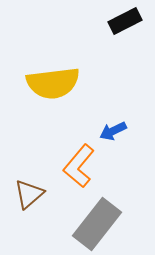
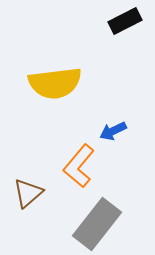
yellow semicircle: moved 2 px right
brown triangle: moved 1 px left, 1 px up
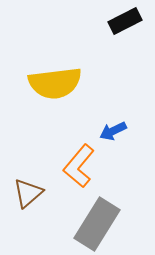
gray rectangle: rotated 6 degrees counterclockwise
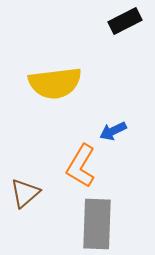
orange L-shape: moved 2 px right; rotated 9 degrees counterclockwise
brown triangle: moved 3 px left
gray rectangle: rotated 30 degrees counterclockwise
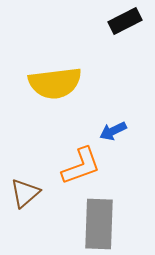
orange L-shape: rotated 141 degrees counterclockwise
gray rectangle: moved 2 px right
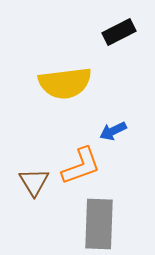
black rectangle: moved 6 px left, 11 px down
yellow semicircle: moved 10 px right
brown triangle: moved 9 px right, 11 px up; rotated 20 degrees counterclockwise
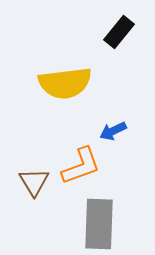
black rectangle: rotated 24 degrees counterclockwise
